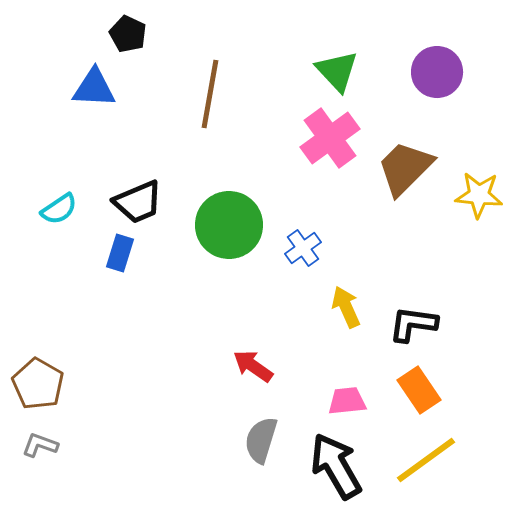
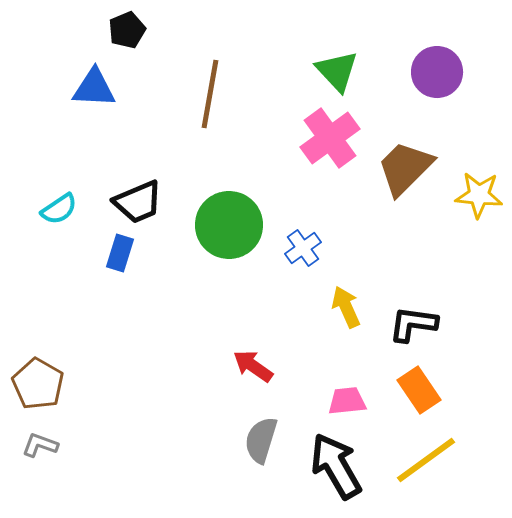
black pentagon: moved 1 px left, 4 px up; rotated 24 degrees clockwise
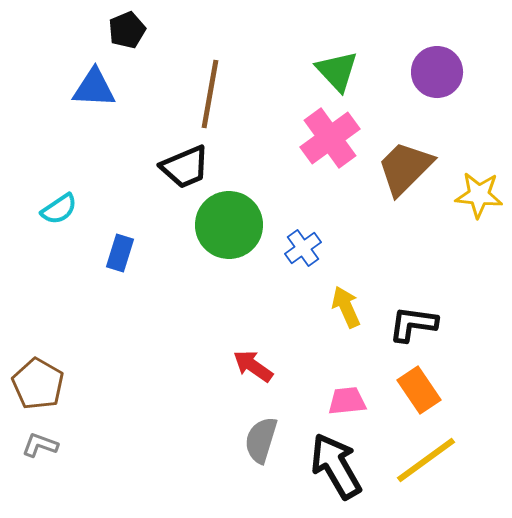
black trapezoid: moved 47 px right, 35 px up
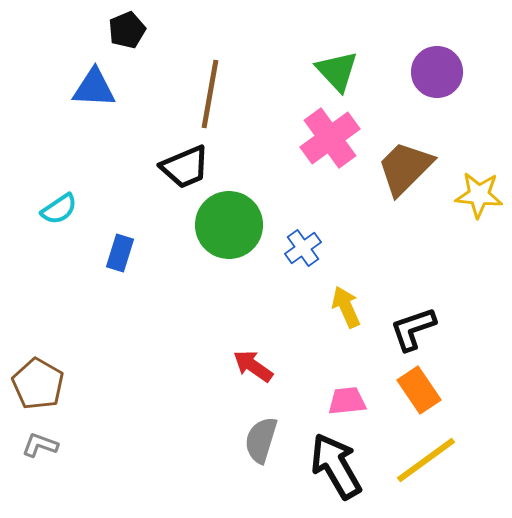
black L-shape: moved 5 px down; rotated 27 degrees counterclockwise
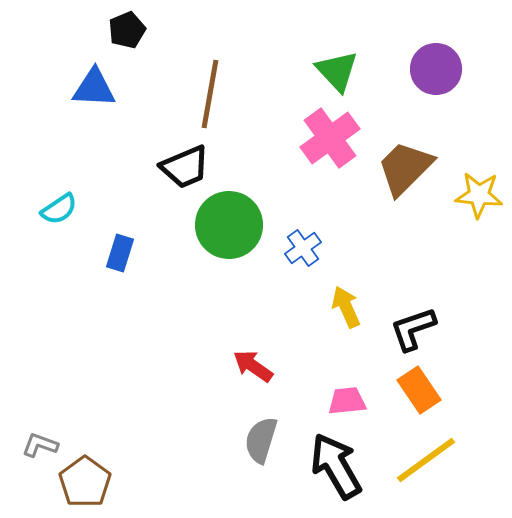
purple circle: moved 1 px left, 3 px up
brown pentagon: moved 47 px right, 98 px down; rotated 6 degrees clockwise
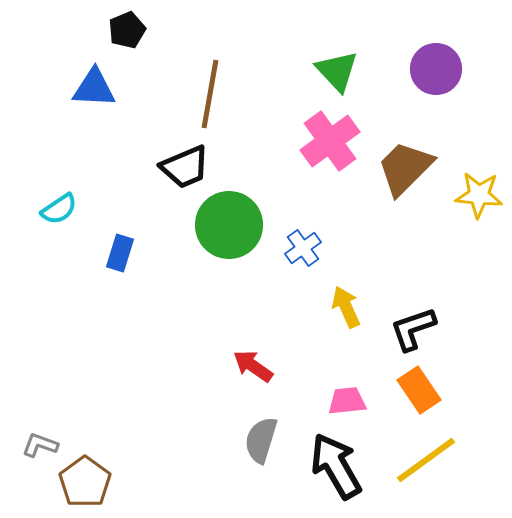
pink cross: moved 3 px down
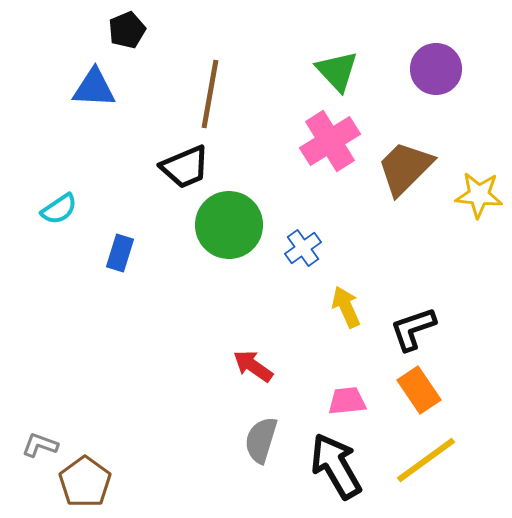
pink cross: rotated 4 degrees clockwise
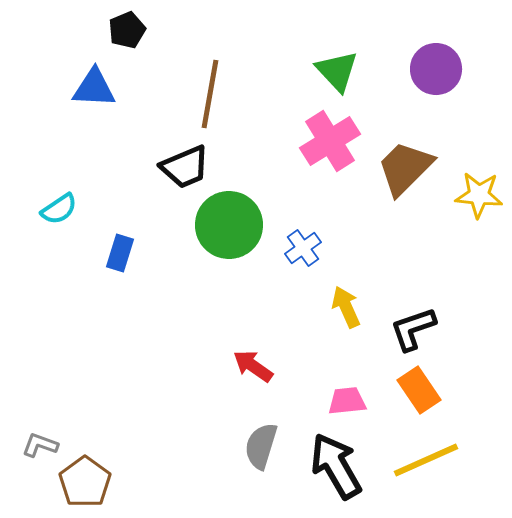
gray semicircle: moved 6 px down
yellow line: rotated 12 degrees clockwise
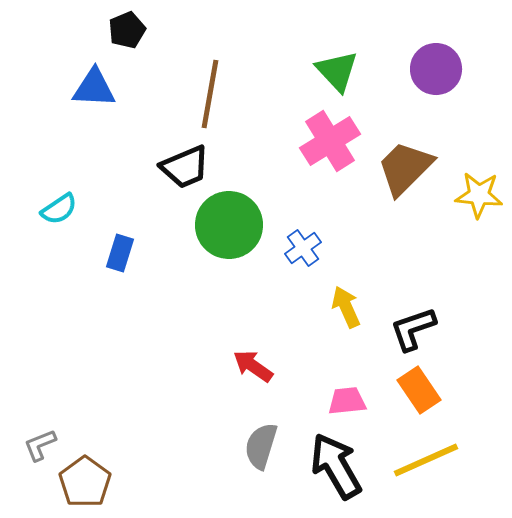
gray L-shape: rotated 42 degrees counterclockwise
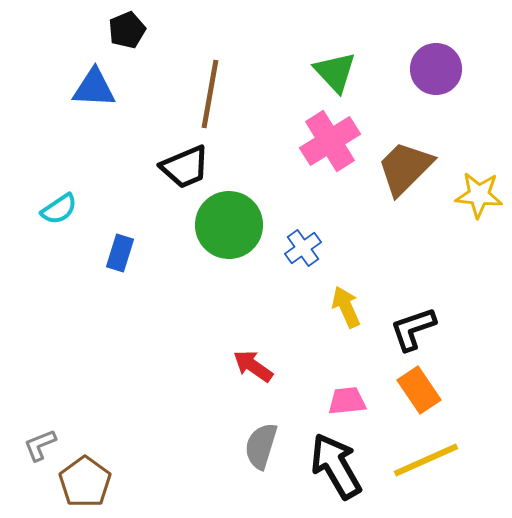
green triangle: moved 2 px left, 1 px down
